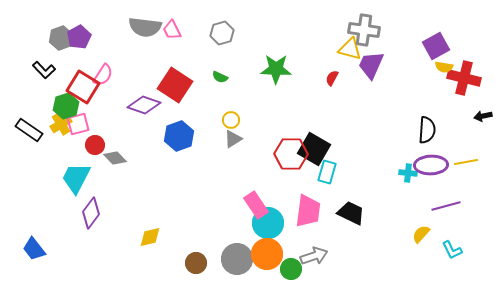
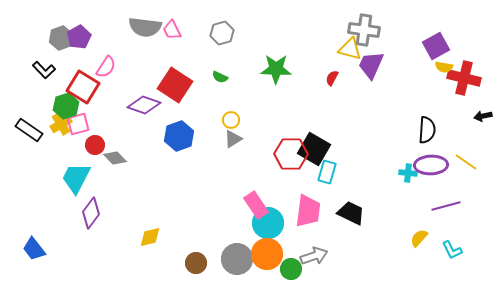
pink semicircle at (103, 75): moved 3 px right, 8 px up
yellow line at (466, 162): rotated 45 degrees clockwise
yellow semicircle at (421, 234): moved 2 px left, 4 px down
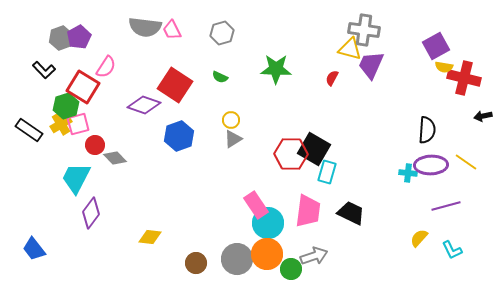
yellow diamond at (150, 237): rotated 20 degrees clockwise
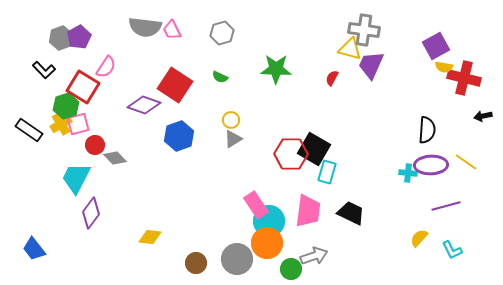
cyan circle at (268, 223): moved 1 px right, 2 px up
orange circle at (267, 254): moved 11 px up
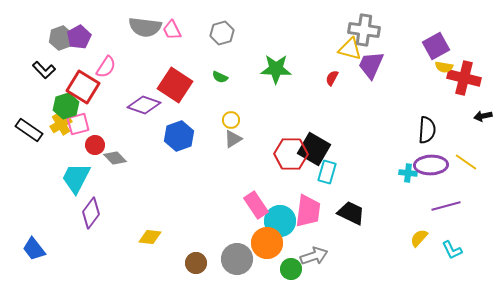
cyan circle at (269, 221): moved 11 px right
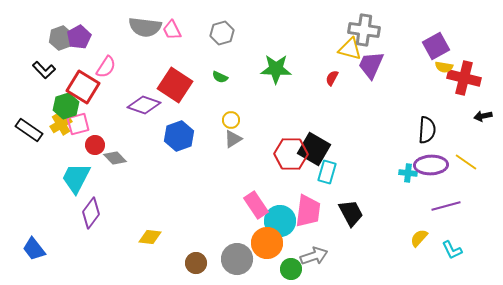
black trapezoid at (351, 213): rotated 36 degrees clockwise
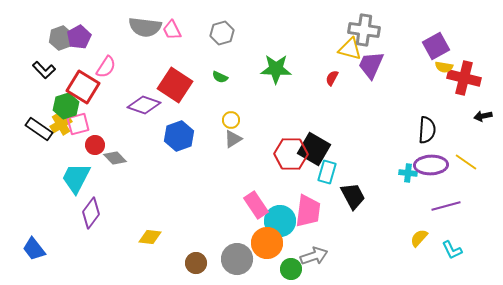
black rectangle at (29, 130): moved 10 px right, 1 px up
black trapezoid at (351, 213): moved 2 px right, 17 px up
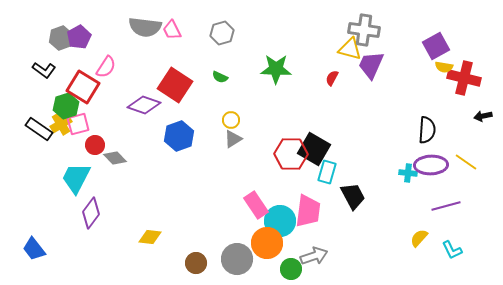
black L-shape at (44, 70): rotated 10 degrees counterclockwise
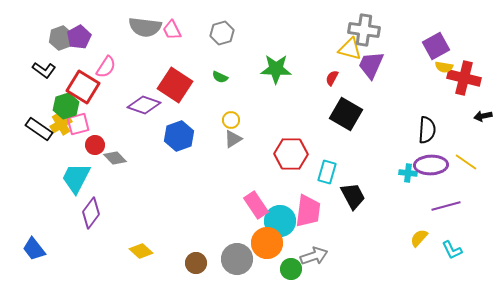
black square at (314, 149): moved 32 px right, 35 px up
yellow diamond at (150, 237): moved 9 px left, 14 px down; rotated 35 degrees clockwise
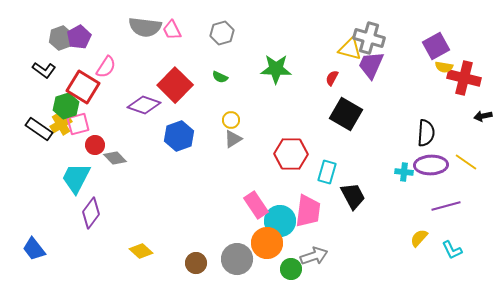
gray cross at (364, 30): moved 5 px right, 8 px down; rotated 8 degrees clockwise
red square at (175, 85): rotated 12 degrees clockwise
black semicircle at (427, 130): moved 1 px left, 3 px down
cyan cross at (408, 173): moved 4 px left, 1 px up
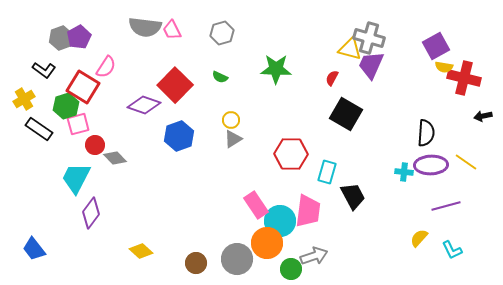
yellow cross at (61, 124): moved 37 px left, 25 px up
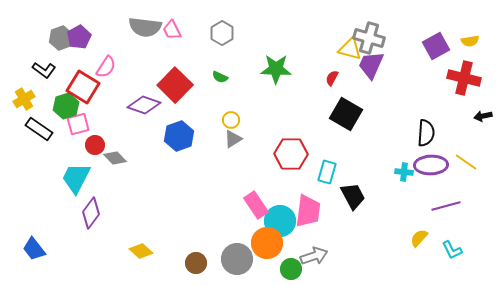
gray hexagon at (222, 33): rotated 15 degrees counterclockwise
yellow semicircle at (444, 67): moved 26 px right, 26 px up; rotated 18 degrees counterclockwise
